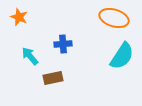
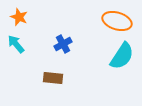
orange ellipse: moved 3 px right, 3 px down
blue cross: rotated 24 degrees counterclockwise
cyan arrow: moved 14 px left, 12 px up
brown rectangle: rotated 18 degrees clockwise
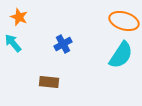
orange ellipse: moved 7 px right
cyan arrow: moved 3 px left, 1 px up
cyan semicircle: moved 1 px left, 1 px up
brown rectangle: moved 4 px left, 4 px down
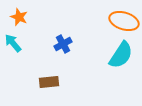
brown rectangle: rotated 12 degrees counterclockwise
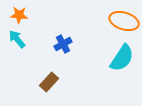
orange star: moved 2 px up; rotated 18 degrees counterclockwise
cyan arrow: moved 4 px right, 4 px up
cyan semicircle: moved 1 px right, 3 px down
brown rectangle: rotated 42 degrees counterclockwise
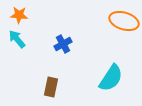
cyan semicircle: moved 11 px left, 20 px down
brown rectangle: moved 2 px right, 5 px down; rotated 30 degrees counterclockwise
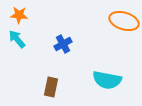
cyan semicircle: moved 4 px left, 2 px down; rotated 68 degrees clockwise
